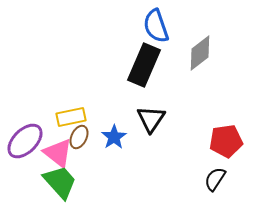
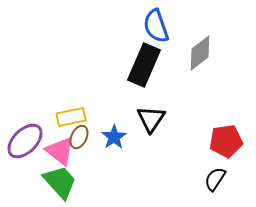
pink triangle: moved 2 px right, 2 px up
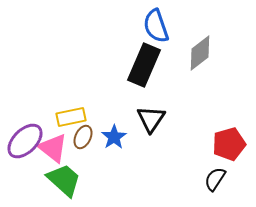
brown ellipse: moved 4 px right
red pentagon: moved 3 px right, 3 px down; rotated 8 degrees counterclockwise
pink triangle: moved 7 px left, 3 px up
green trapezoid: moved 4 px right, 2 px up; rotated 6 degrees counterclockwise
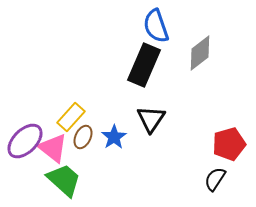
yellow rectangle: rotated 36 degrees counterclockwise
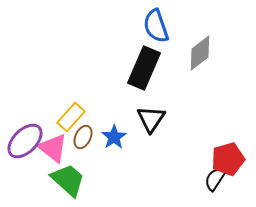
black rectangle: moved 3 px down
red pentagon: moved 1 px left, 15 px down
green trapezoid: moved 4 px right
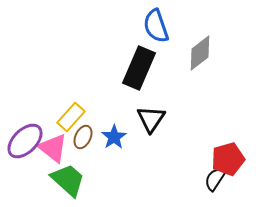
black rectangle: moved 5 px left
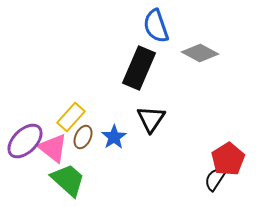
gray diamond: rotated 66 degrees clockwise
red pentagon: rotated 16 degrees counterclockwise
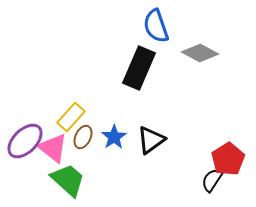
black triangle: moved 21 px down; rotated 20 degrees clockwise
black semicircle: moved 3 px left, 1 px down
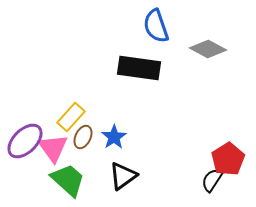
gray diamond: moved 8 px right, 4 px up
black rectangle: rotated 75 degrees clockwise
black triangle: moved 28 px left, 36 px down
pink triangle: rotated 16 degrees clockwise
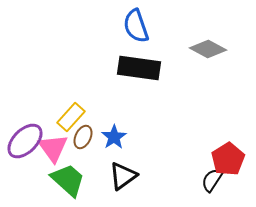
blue semicircle: moved 20 px left
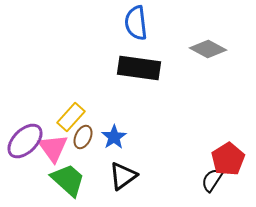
blue semicircle: moved 3 px up; rotated 12 degrees clockwise
